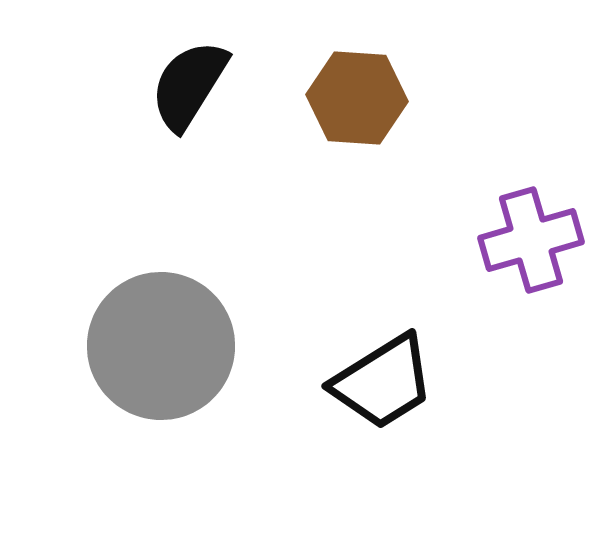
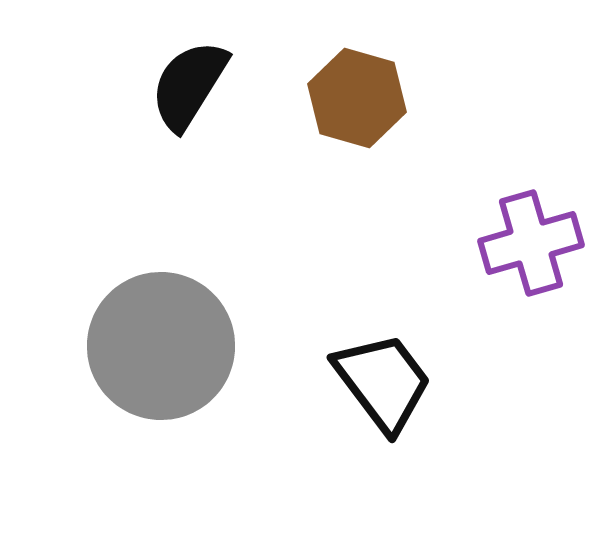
brown hexagon: rotated 12 degrees clockwise
purple cross: moved 3 px down
black trapezoid: rotated 95 degrees counterclockwise
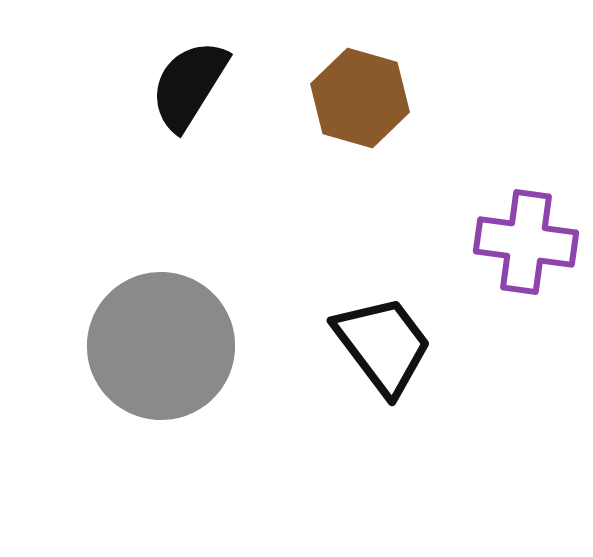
brown hexagon: moved 3 px right
purple cross: moved 5 px left, 1 px up; rotated 24 degrees clockwise
black trapezoid: moved 37 px up
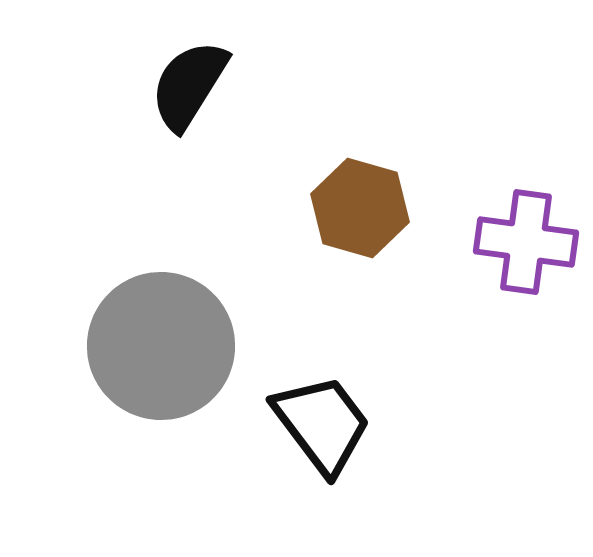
brown hexagon: moved 110 px down
black trapezoid: moved 61 px left, 79 px down
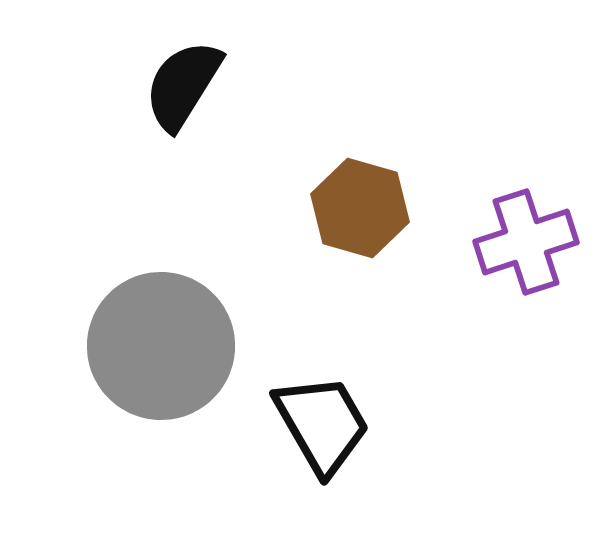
black semicircle: moved 6 px left
purple cross: rotated 26 degrees counterclockwise
black trapezoid: rotated 7 degrees clockwise
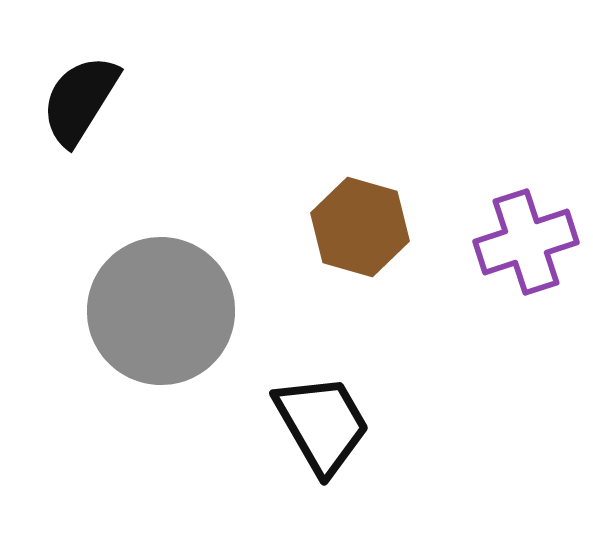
black semicircle: moved 103 px left, 15 px down
brown hexagon: moved 19 px down
gray circle: moved 35 px up
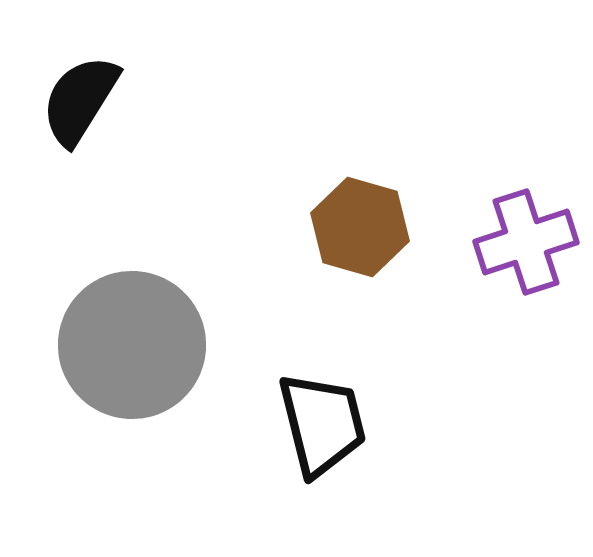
gray circle: moved 29 px left, 34 px down
black trapezoid: rotated 16 degrees clockwise
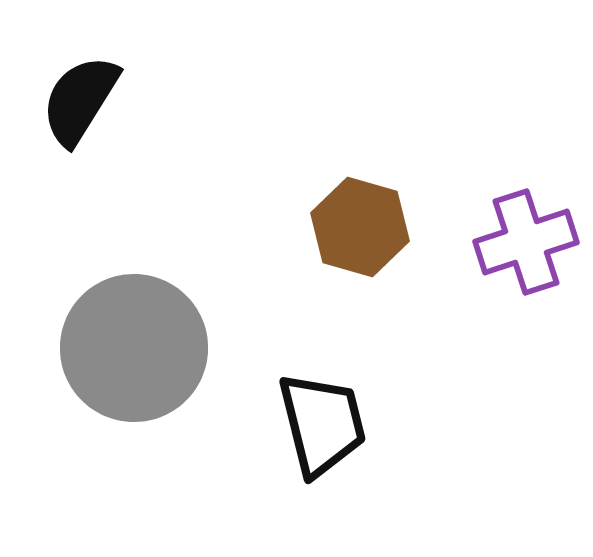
gray circle: moved 2 px right, 3 px down
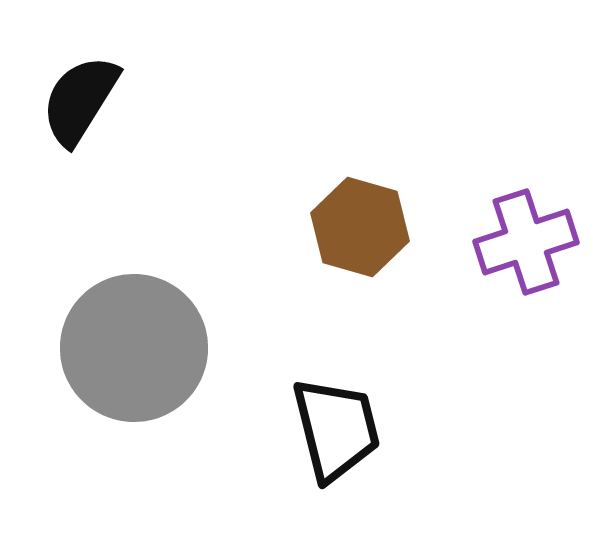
black trapezoid: moved 14 px right, 5 px down
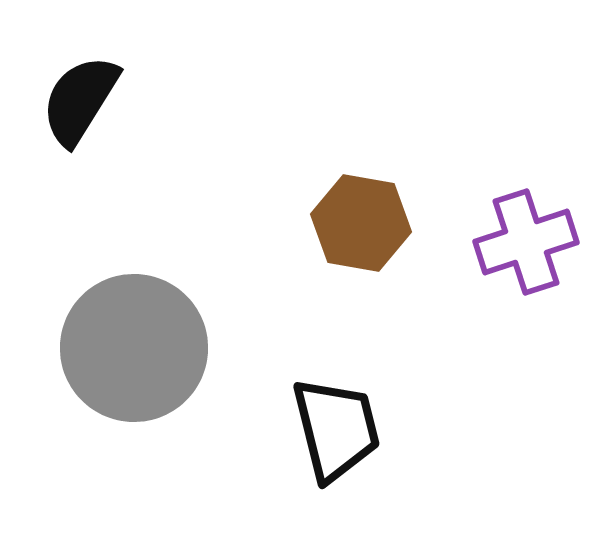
brown hexagon: moved 1 px right, 4 px up; rotated 6 degrees counterclockwise
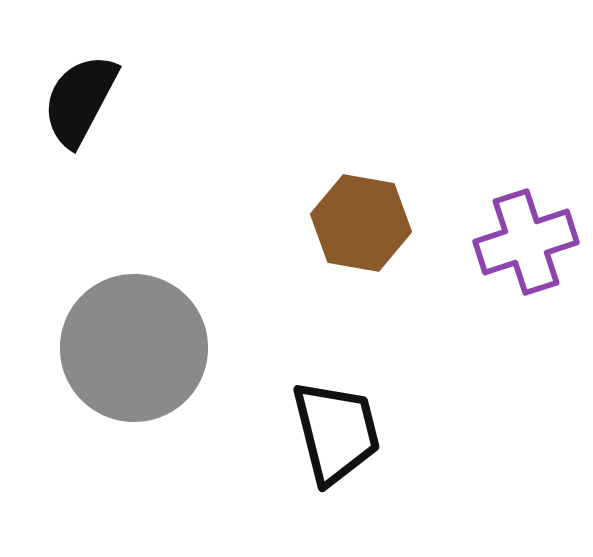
black semicircle: rotated 4 degrees counterclockwise
black trapezoid: moved 3 px down
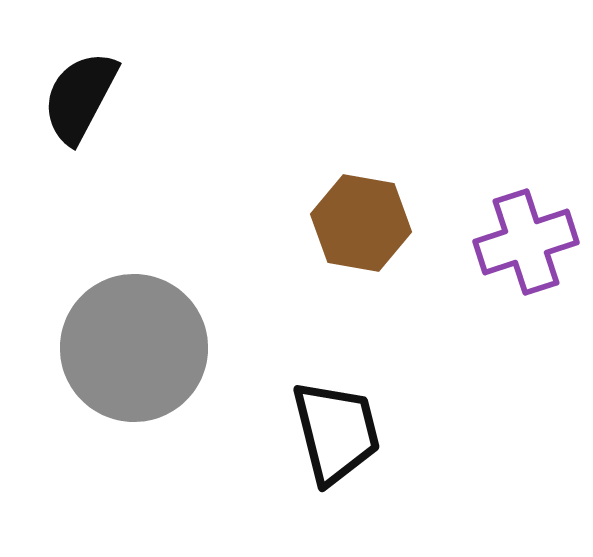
black semicircle: moved 3 px up
